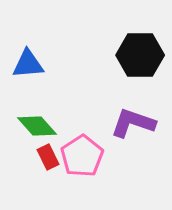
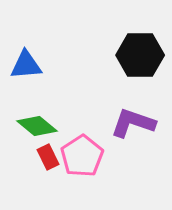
blue triangle: moved 2 px left, 1 px down
green diamond: rotated 9 degrees counterclockwise
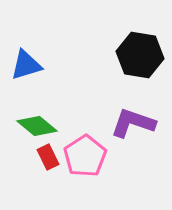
black hexagon: rotated 9 degrees clockwise
blue triangle: rotated 12 degrees counterclockwise
pink pentagon: moved 3 px right
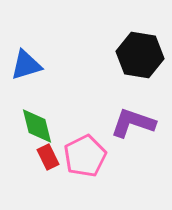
green diamond: rotated 36 degrees clockwise
pink pentagon: rotated 6 degrees clockwise
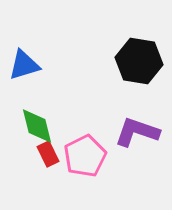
black hexagon: moved 1 px left, 6 px down
blue triangle: moved 2 px left
purple L-shape: moved 4 px right, 9 px down
red rectangle: moved 3 px up
